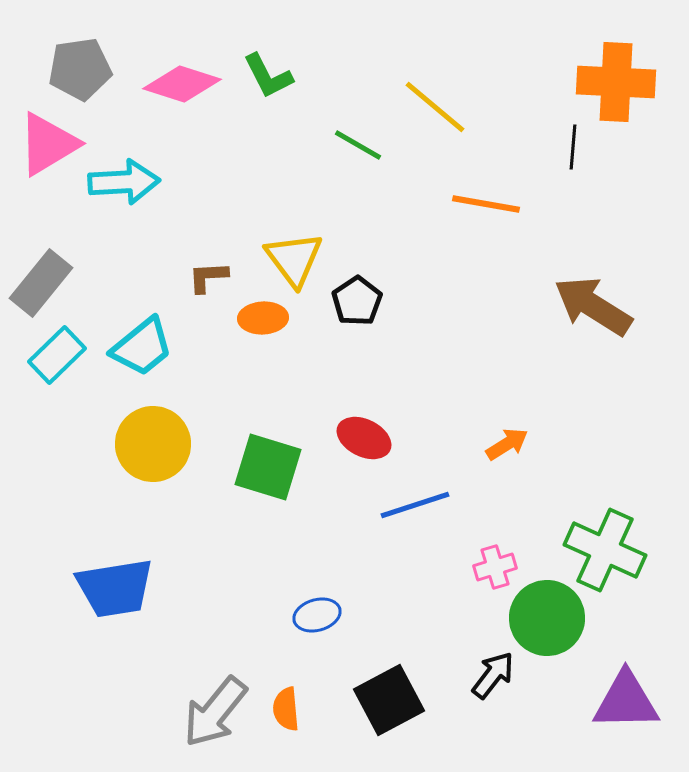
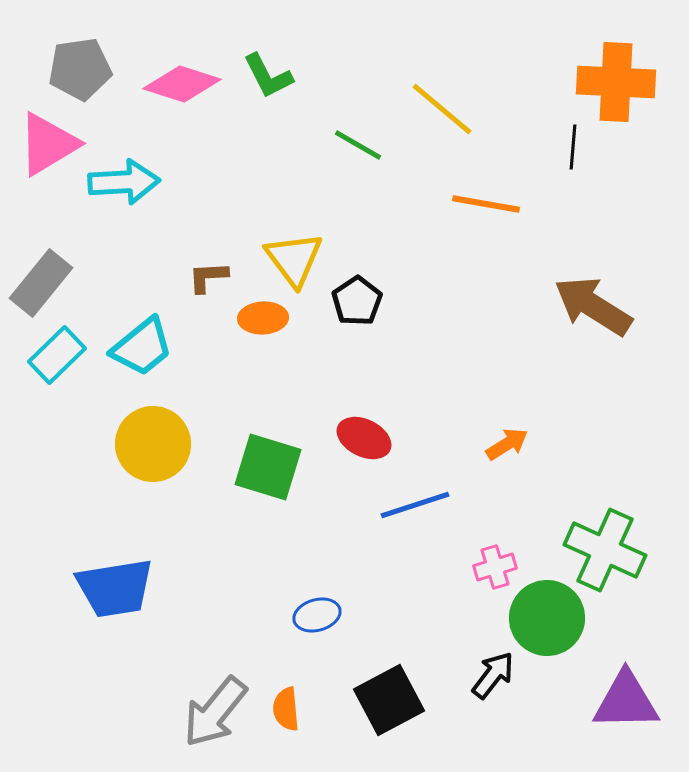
yellow line: moved 7 px right, 2 px down
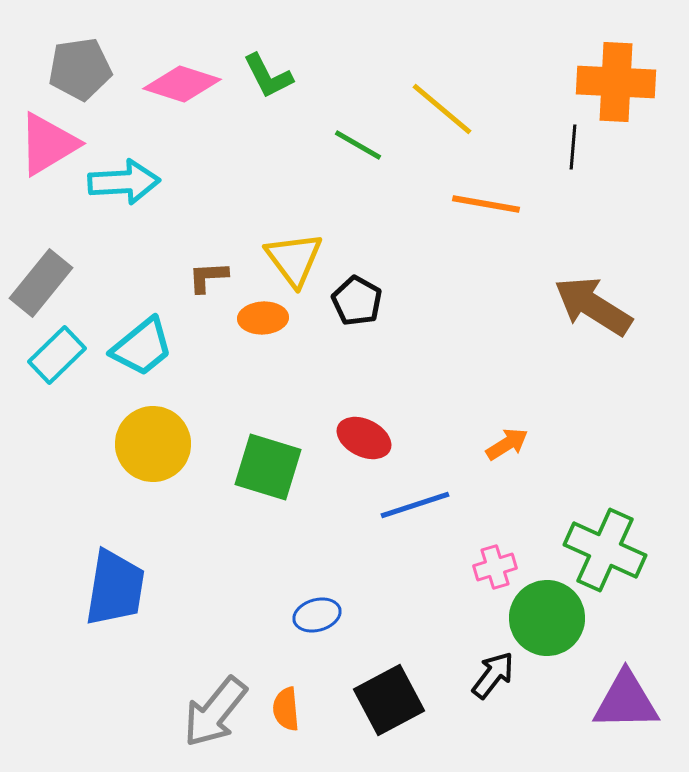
black pentagon: rotated 9 degrees counterclockwise
blue trapezoid: rotated 72 degrees counterclockwise
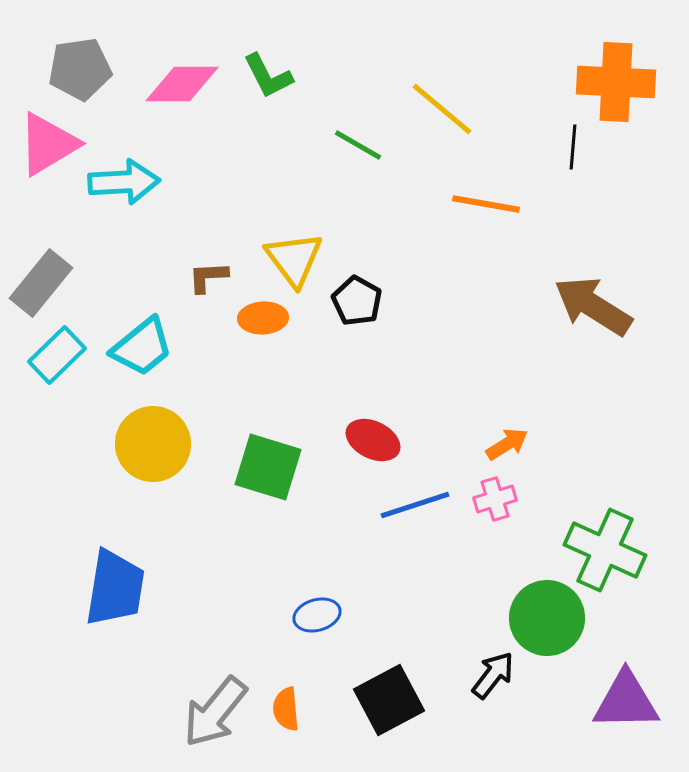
pink diamond: rotated 18 degrees counterclockwise
red ellipse: moved 9 px right, 2 px down
pink cross: moved 68 px up
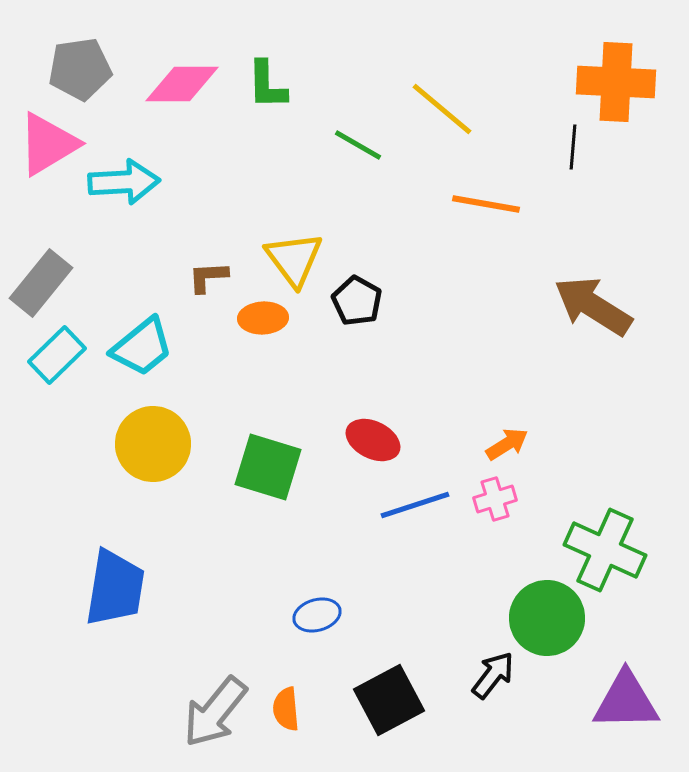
green L-shape: moved 1 px left, 9 px down; rotated 26 degrees clockwise
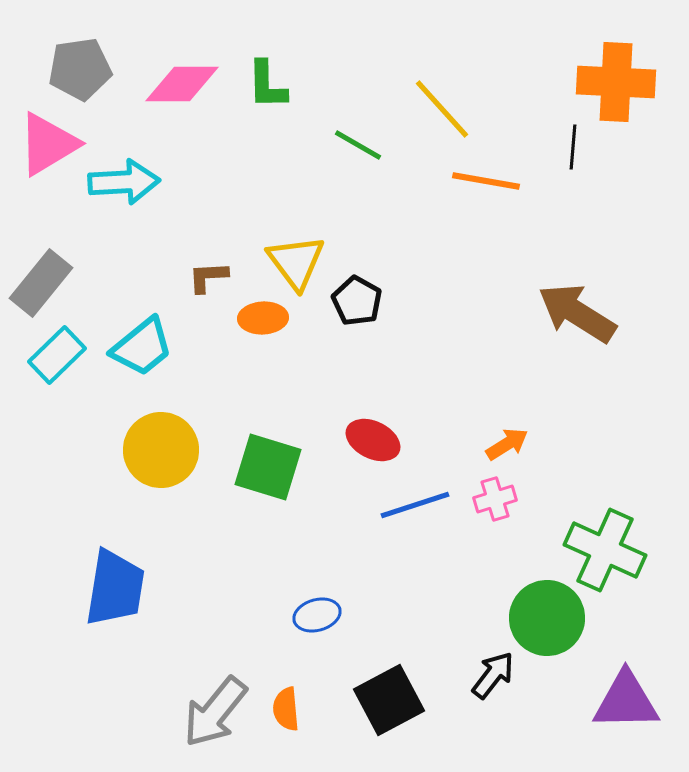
yellow line: rotated 8 degrees clockwise
orange line: moved 23 px up
yellow triangle: moved 2 px right, 3 px down
brown arrow: moved 16 px left, 7 px down
yellow circle: moved 8 px right, 6 px down
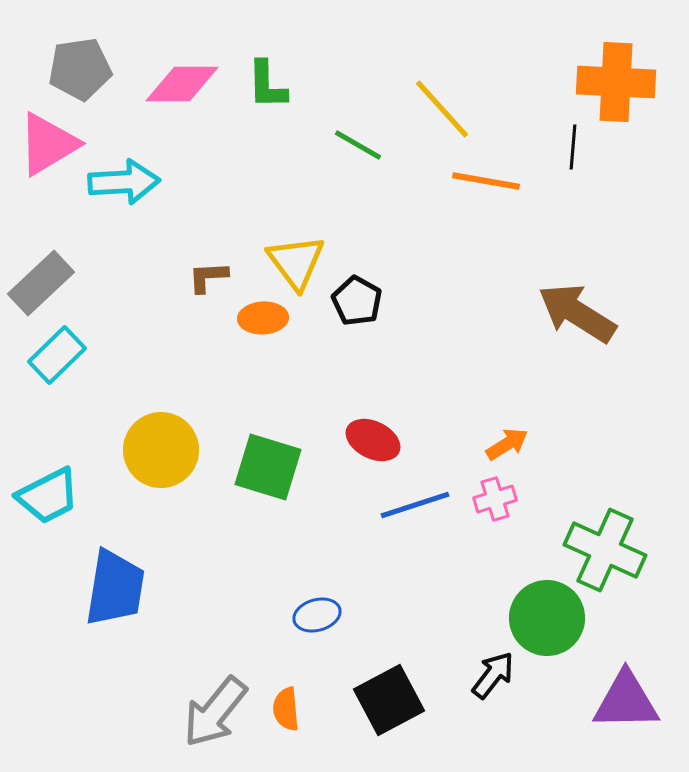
gray rectangle: rotated 8 degrees clockwise
cyan trapezoid: moved 94 px left, 149 px down; rotated 12 degrees clockwise
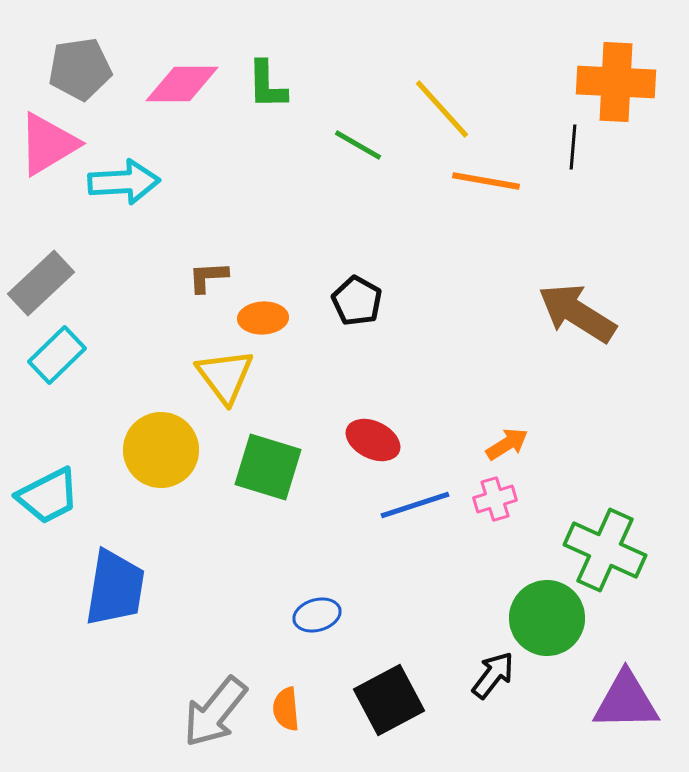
yellow triangle: moved 71 px left, 114 px down
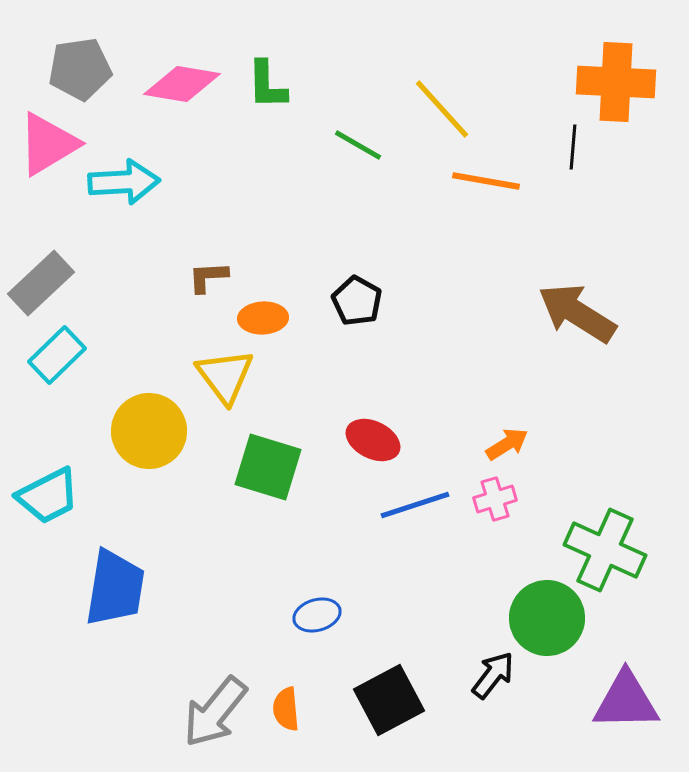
pink diamond: rotated 10 degrees clockwise
yellow circle: moved 12 px left, 19 px up
